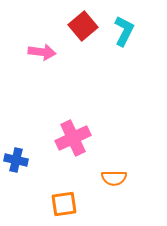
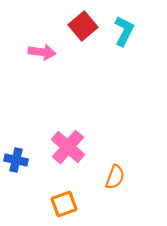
pink cross: moved 5 px left, 9 px down; rotated 24 degrees counterclockwise
orange semicircle: moved 1 px right, 1 px up; rotated 70 degrees counterclockwise
orange square: rotated 12 degrees counterclockwise
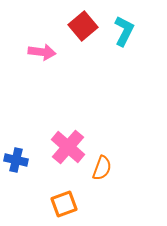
orange semicircle: moved 13 px left, 9 px up
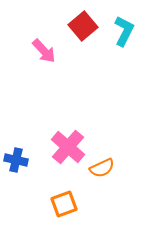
pink arrow: moved 2 px right, 1 px up; rotated 40 degrees clockwise
orange semicircle: rotated 45 degrees clockwise
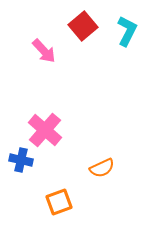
cyan L-shape: moved 3 px right
pink cross: moved 23 px left, 17 px up
blue cross: moved 5 px right
orange square: moved 5 px left, 2 px up
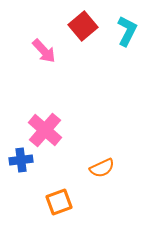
blue cross: rotated 20 degrees counterclockwise
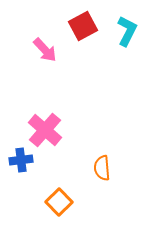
red square: rotated 12 degrees clockwise
pink arrow: moved 1 px right, 1 px up
orange semicircle: rotated 110 degrees clockwise
orange square: rotated 24 degrees counterclockwise
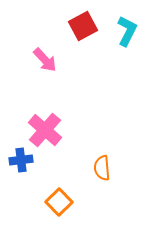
pink arrow: moved 10 px down
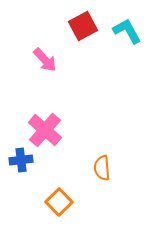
cyan L-shape: rotated 56 degrees counterclockwise
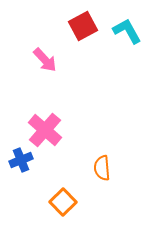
blue cross: rotated 15 degrees counterclockwise
orange square: moved 4 px right
